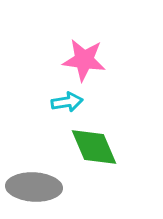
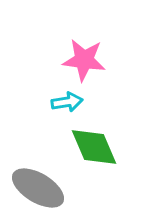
gray ellipse: moved 4 px right, 1 px down; rotated 28 degrees clockwise
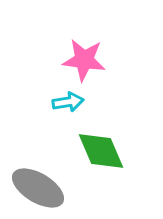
cyan arrow: moved 1 px right
green diamond: moved 7 px right, 4 px down
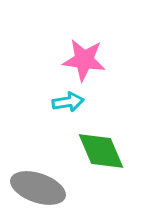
gray ellipse: rotated 12 degrees counterclockwise
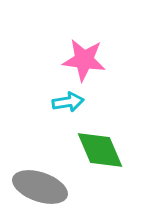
green diamond: moved 1 px left, 1 px up
gray ellipse: moved 2 px right, 1 px up
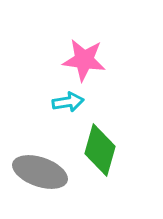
green diamond: rotated 39 degrees clockwise
gray ellipse: moved 15 px up
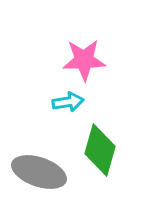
pink star: rotated 9 degrees counterclockwise
gray ellipse: moved 1 px left
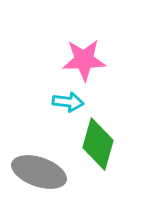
cyan arrow: rotated 16 degrees clockwise
green diamond: moved 2 px left, 6 px up
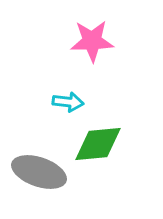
pink star: moved 8 px right, 19 px up
green diamond: rotated 69 degrees clockwise
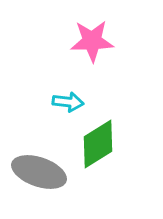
green diamond: rotated 27 degrees counterclockwise
